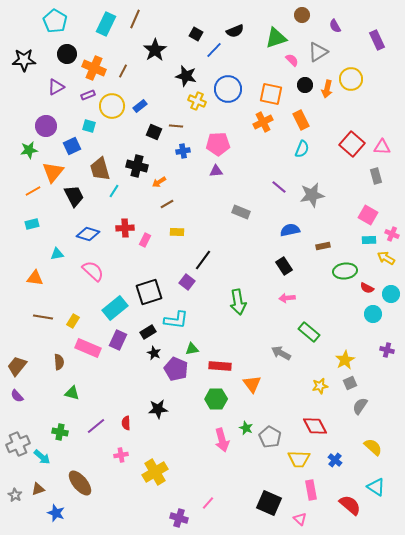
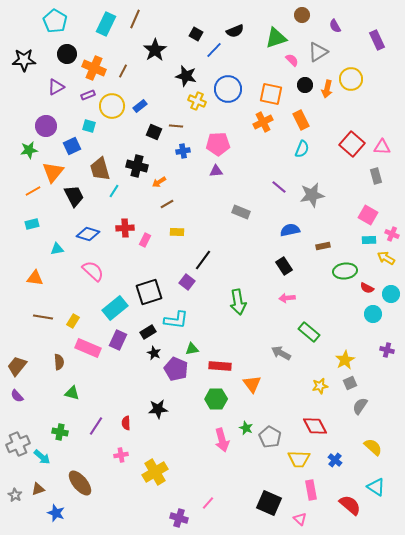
cyan triangle at (57, 254): moved 5 px up
purple line at (96, 426): rotated 18 degrees counterclockwise
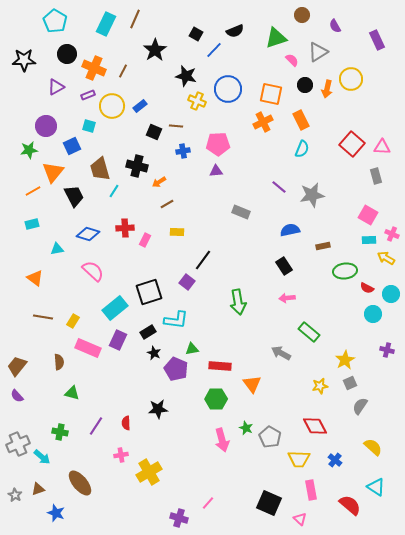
orange triangle at (35, 278): rotated 30 degrees clockwise
yellow cross at (155, 472): moved 6 px left
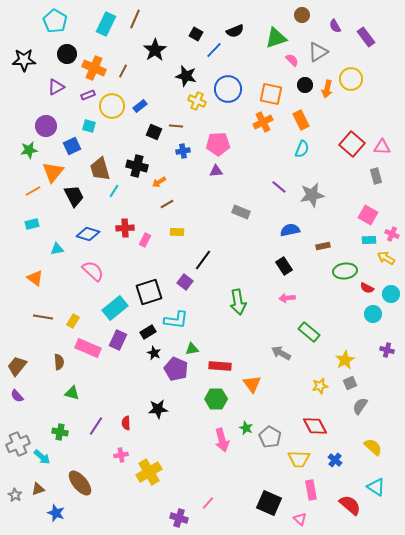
purple rectangle at (377, 40): moved 11 px left, 3 px up; rotated 12 degrees counterclockwise
purple square at (187, 282): moved 2 px left
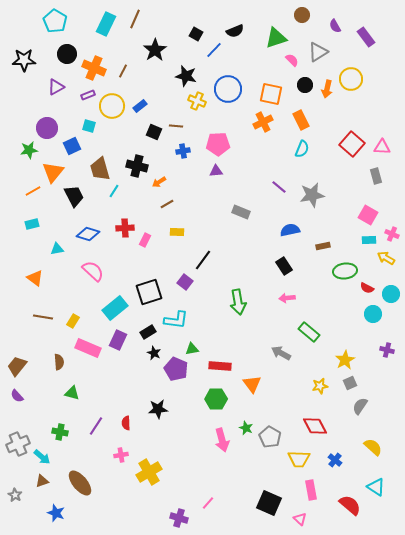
purple circle at (46, 126): moved 1 px right, 2 px down
brown triangle at (38, 489): moved 4 px right, 8 px up
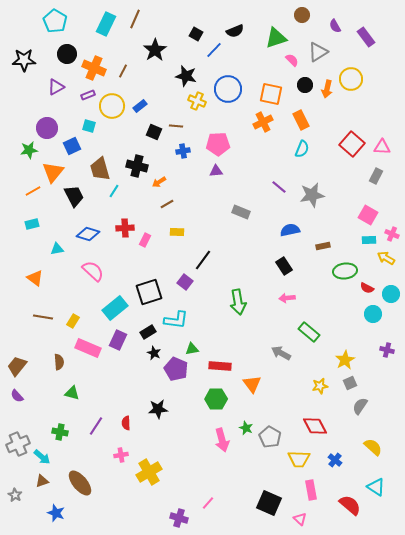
gray rectangle at (376, 176): rotated 42 degrees clockwise
